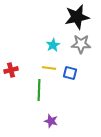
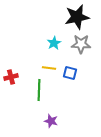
cyan star: moved 1 px right, 2 px up
red cross: moved 7 px down
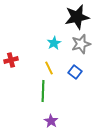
gray star: rotated 18 degrees counterclockwise
yellow line: rotated 56 degrees clockwise
blue square: moved 5 px right, 1 px up; rotated 24 degrees clockwise
red cross: moved 17 px up
green line: moved 4 px right, 1 px down
purple star: rotated 16 degrees clockwise
